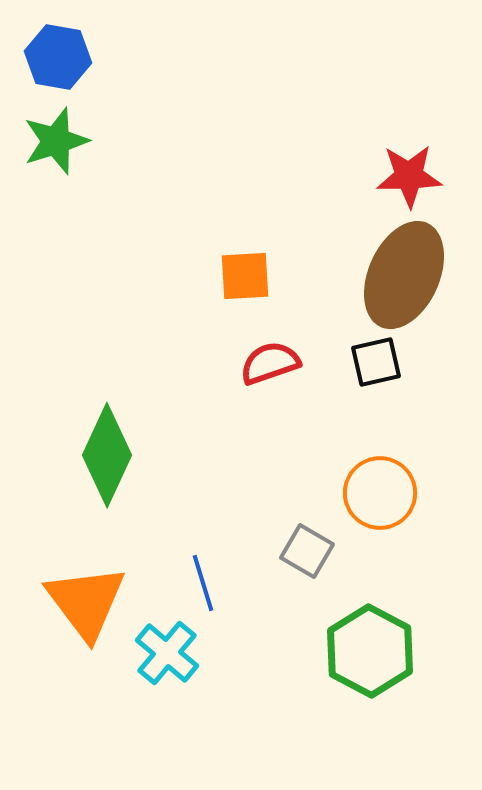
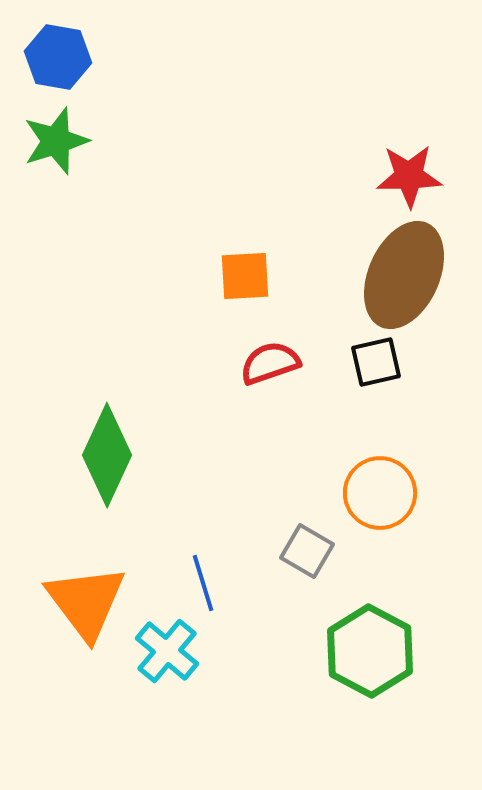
cyan cross: moved 2 px up
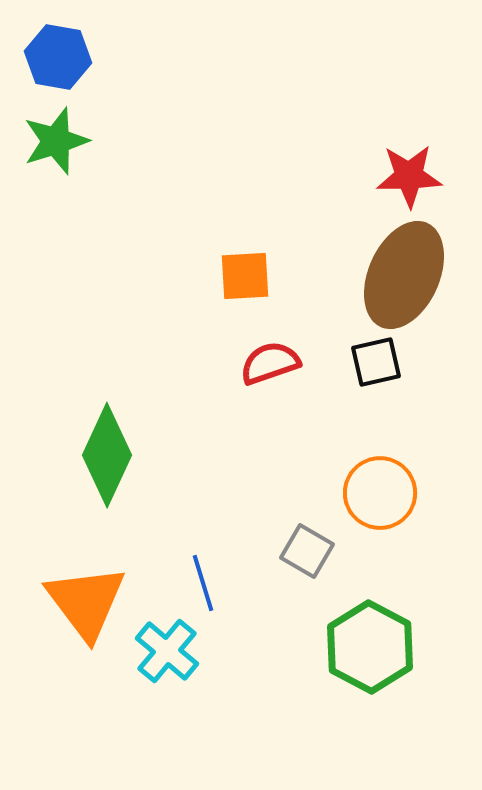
green hexagon: moved 4 px up
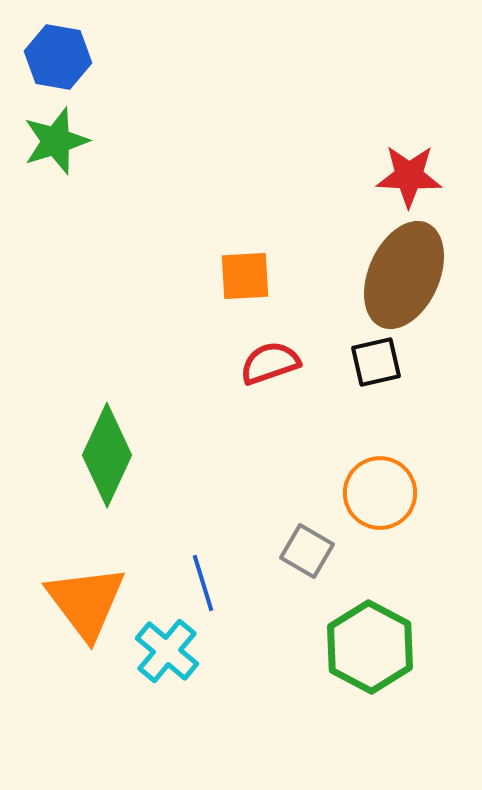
red star: rotated 4 degrees clockwise
